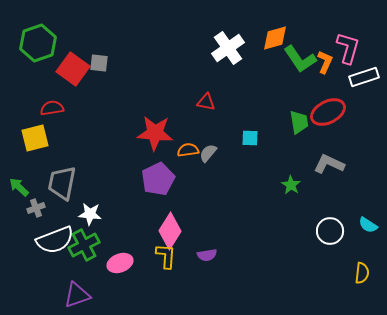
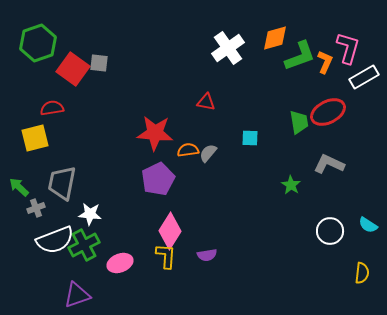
green L-shape: moved 3 px up; rotated 76 degrees counterclockwise
white rectangle: rotated 12 degrees counterclockwise
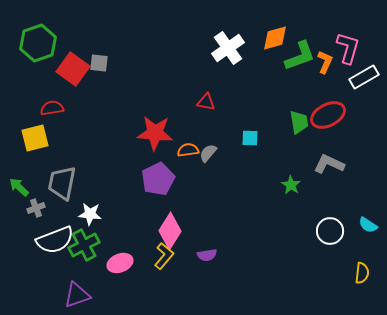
red ellipse: moved 3 px down
yellow L-shape: moved 2 px left; rotated 36 degrees clockwise
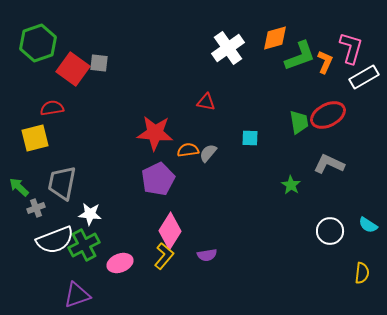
pink L-shape: moved 3 px right
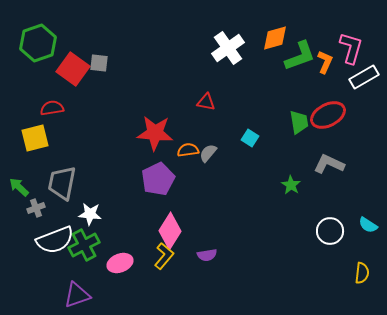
cyan square: rotated 30 degrees clockwise
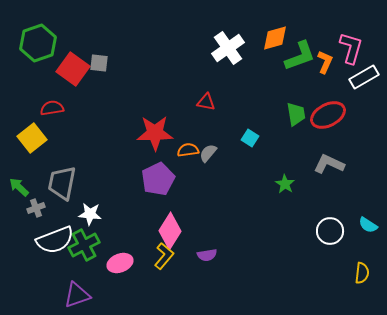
green trapezoid: moved 3 px left, 8 px up
red star: rotated 6 degrees counterclockwise
yellow square: moved 3 px left; rotated 24 degrees counterclockwise
green star: moved 6 px left, 1 px up
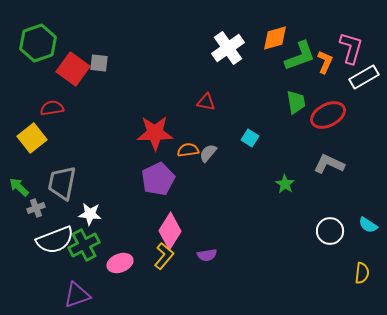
green trapezoid: moved 12 px up
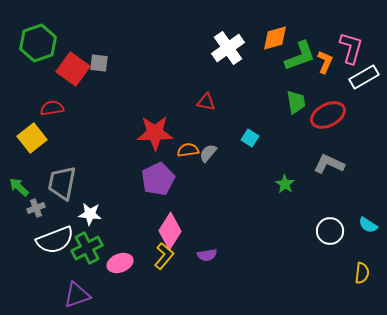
green cross: moved 3 px right, 3 px down
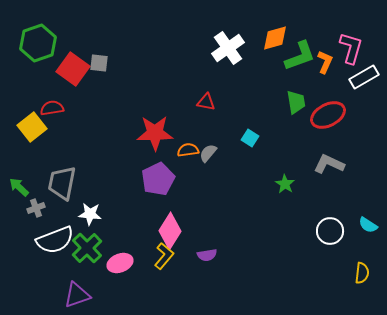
yellow square: moved 11 px up
green cross: rotated 16 degrees counterclockwise
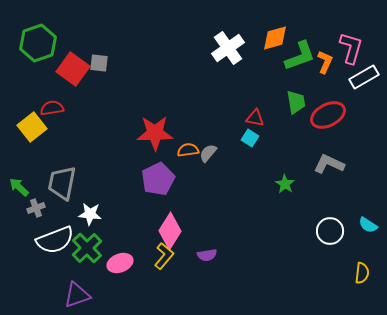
red triangle: moved 49 px right, 16 px down
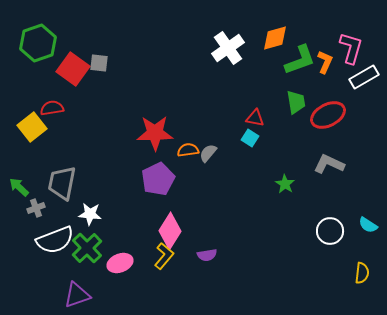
green L-shape: moved 4 px down
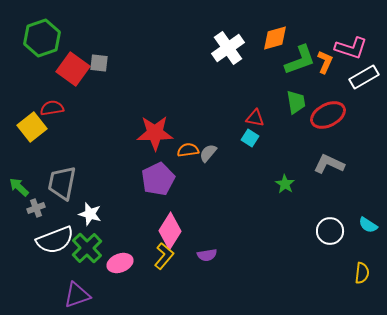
green hexagon: moved 4 px right, 5 px up
pink L-shape: rotated 92 degrees clockwise
white star: rotated 10 degrees clockwise
